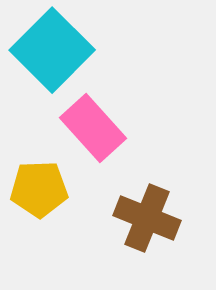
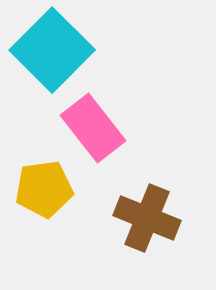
pink rectangle: rotated 4 degrees clockwise
yellow pentagon: moved 5 px right; rotated 6 degrees counterclockwise
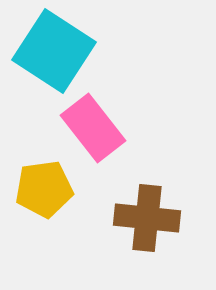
cyan square: moved 2 px right, 1 px down; rotated 12 degrees counterclockwise
brown cross: rotated 16 degrees counterclockwise
